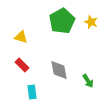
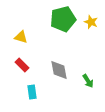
green pentagon: moved 1 px right, 2 px up; rotated 15 degrees clockwise
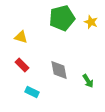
green pentagon: moved 1 px left, 1 px up
cyan rectangle: rotated 56 degrees counterclockwise
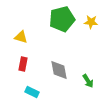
green pentagon: moved 1 px down
yellow star: rotated 16 degrees counterclockwise
red rectangle: moved 1 px right, 1 px up; rotated 56 degrees clockwise
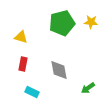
green pentagon: moved 4 px down
green arrow: moved 7 px down; rotated 88 degrees clockwise
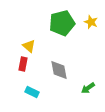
yellow star: rotated 16 degrees clockwise
yellow triangle: moved 8 px right, 9 px down; rotated 24 degrees clockwise
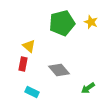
gray diamond: rotated 30 degrees counterclockwise
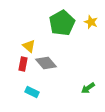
green pentagon: rotated 15 degrees counterclockwise
gray diamond: moved 13 px left, 7 px up
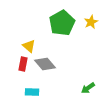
yellow star: rotated 24 degrees clockwise
gray diamond: moved 1 px left, 1 px down
cyan rectangle: rotated 24 degrees counterclockwise
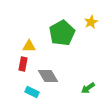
green pentagon: moved 10 px down
yellow triangle: rotated 40 degrees counterclockwise
gray diamond: moved 3 px right, 12 px down; rotated 10 degrees clockwise
cyan rectangle: rotated 24 degrees clockwise
